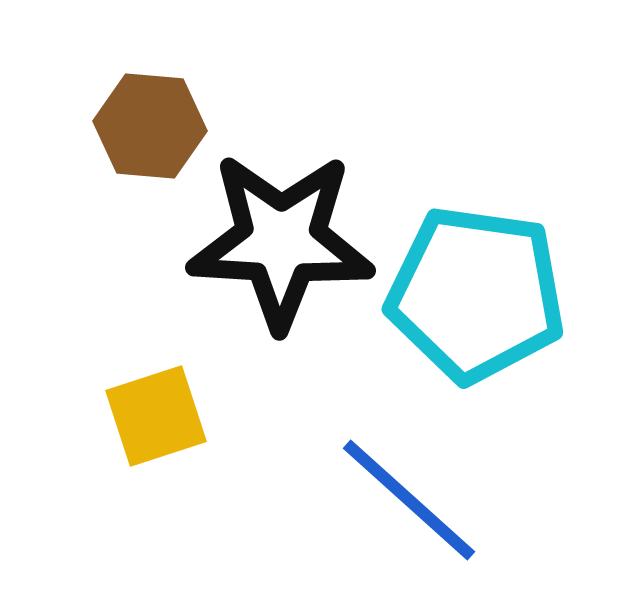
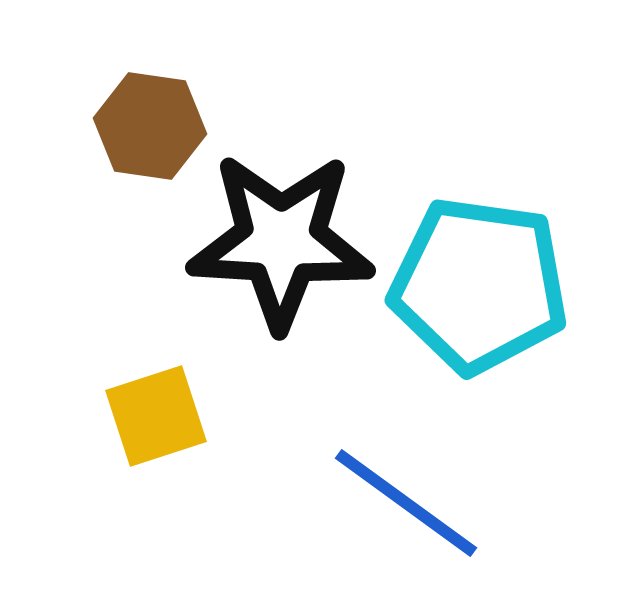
brown hexagon: rotated 3 degrees clockwise
cyan pentagon: moved 3 px right, 9 px up
blue line: moved 3 px left, 3 px down; rotated 6 degrees counterclockwise
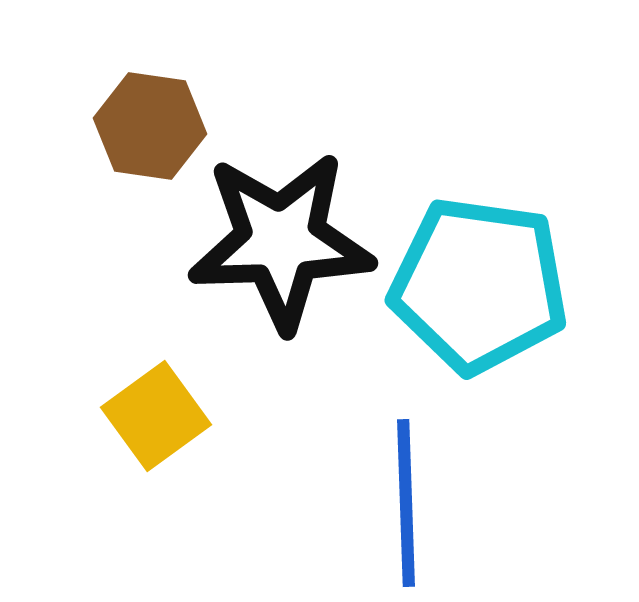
black star: rotated 5 degrees counterclockwise
yellow square: rotated 18 degrees counterclockwise
blue line: rotated 52 degrees clockwise
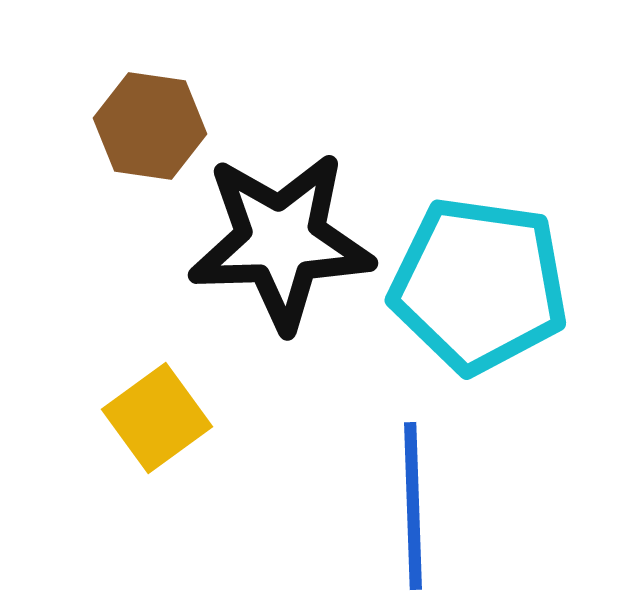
yellow square: moved 1 px right, 2 px down
blue line: moved 7 px right, 3 px down
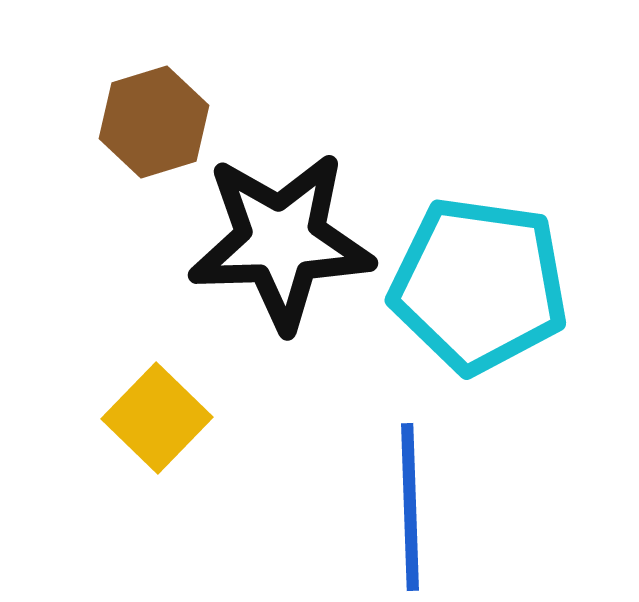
brown hexagon: moved 4 px right, 4 px up; rotated 25 degrees counterclockwise
yellow square: rotated 10 degrees counterclockwise
blue line: moved 3 px left, 1 px down
